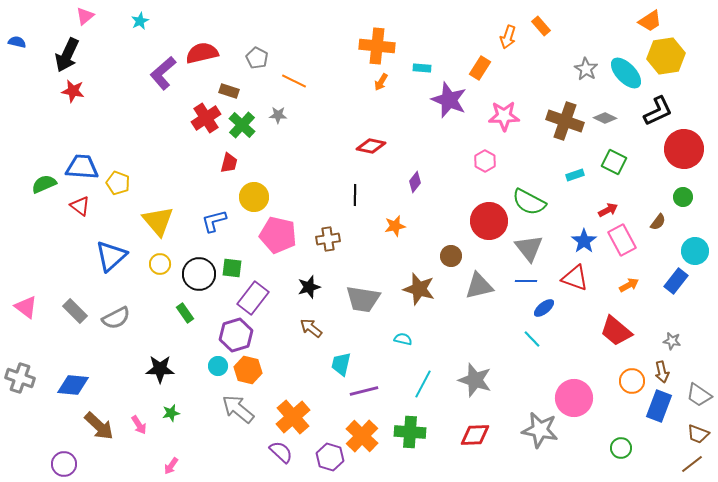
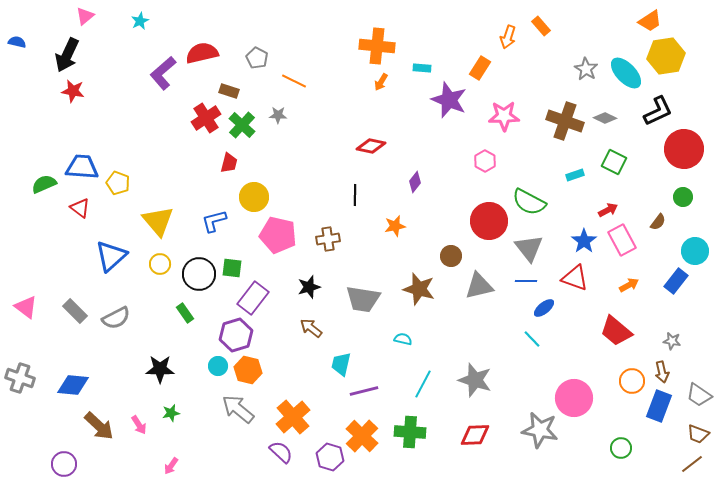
red triangle at (80, 206): moved 2 px down
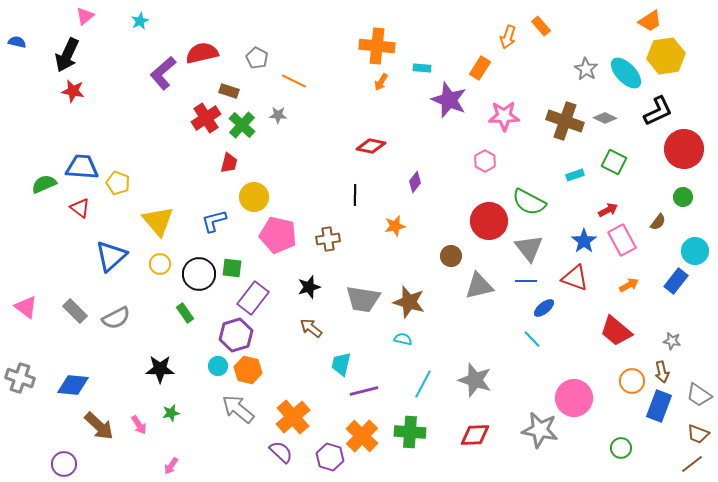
brown star at (419, 289): moved 10 px left, 13 px down
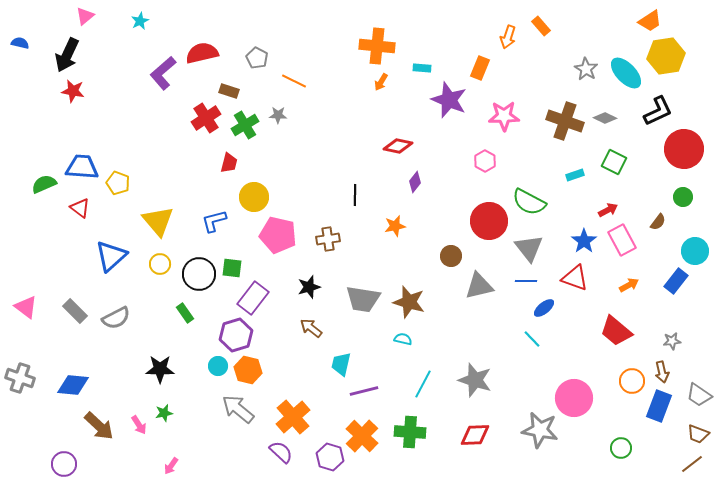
blue semicircle at (17, 42): moved 3 px right, 1 px down
orange rectangle at (480, 68): rotated 10 degrees counterclockwise
green cross at (242, 125): moved 3 px right; rotated 16 degrees clockwise
red diamond at (371, 146): moved 27 px right
gray star at (672, 341): rotated 18 degrees counterclockwise
green star at (171, 413): moved 7 px left
